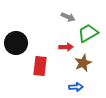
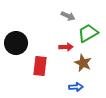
gray arrow: moved 1 px up
brown star: rotated 24 degrees counterclockwise
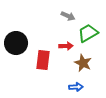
red arrow: moved 1 px up
red rectangle: moved 3 px right, 6 px up
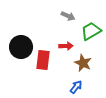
green trapezoid: moved 3 px right, 2 px up
black circle: moved 5 px right, 4 px down
blue arrow: rotated 48 degrees counterclockwise
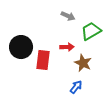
red arrow: moved 1 px right, 1 px down
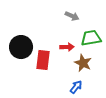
gray arrow: moved 4 px right
green trapezoid: moved 7 px down; rotated 20 degrees clockwise
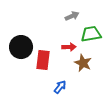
gray arrow: rotated 48 degrees counterclockwise
green trapezoid: moved 4 px up
red arrow: moved 2 px right
blue arrow: moved 16 px left
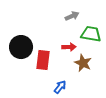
green trapezoid: rotated 20 degrees clockwise
